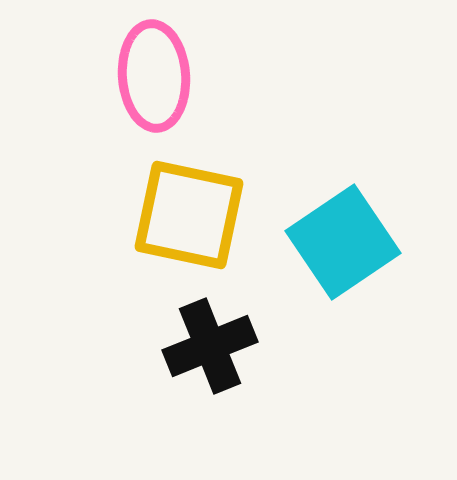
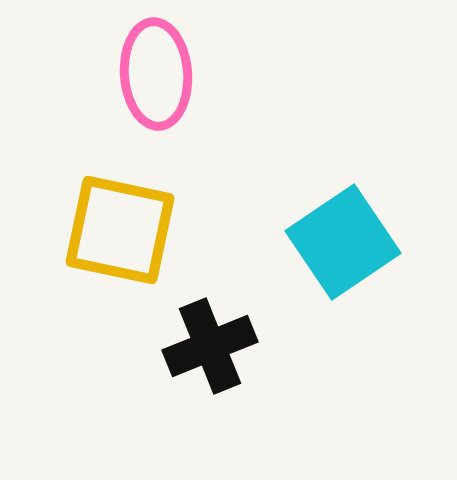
pink ellipse: moved 2 px right, 2 px up
yellow square: moved 69 px left, 15 px down
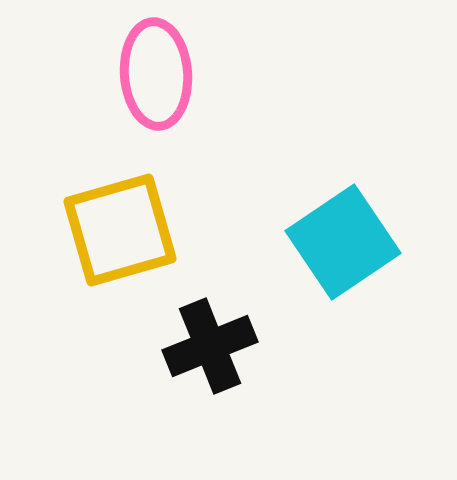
yellow square: rotated 28 degrees counterclockwise
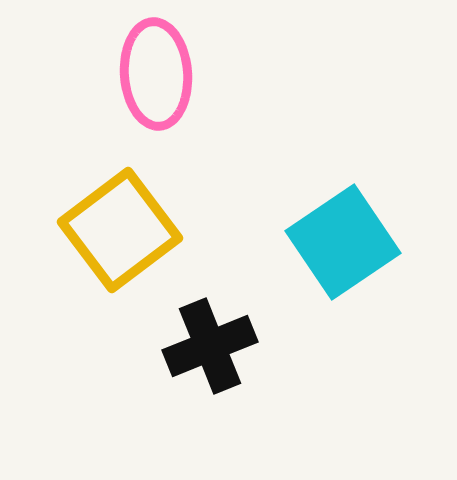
yellow square: rotated 21 degrees counterclockwise
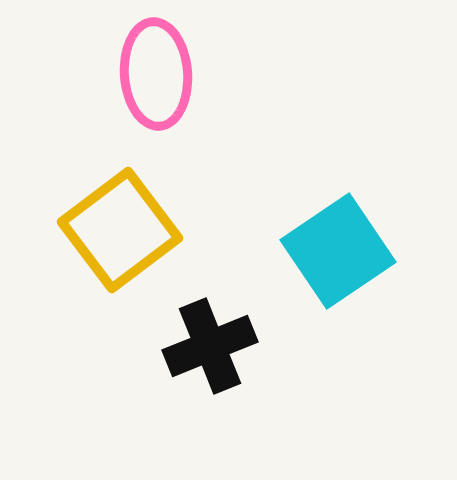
cyan square: moved 5 px left, 9 px down
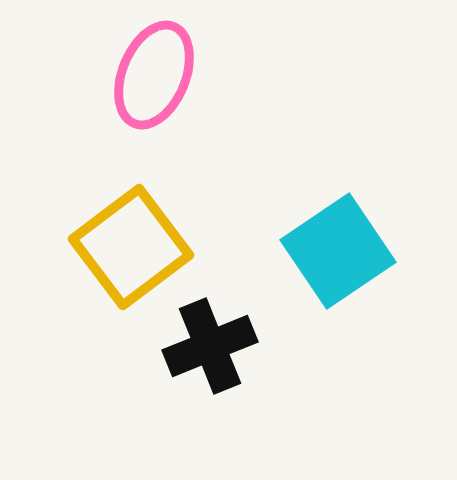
pink ellipse: moved 2 px left, 1 px down; rotated 26 degrees clockwise
yellow square: moved 11 px right, 17 px down
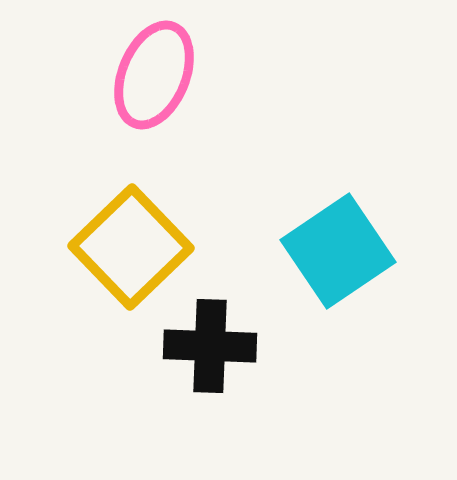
yellow square: rotated 7 degrees counterclockwise
black cross: rotated 24 degrees clockwise
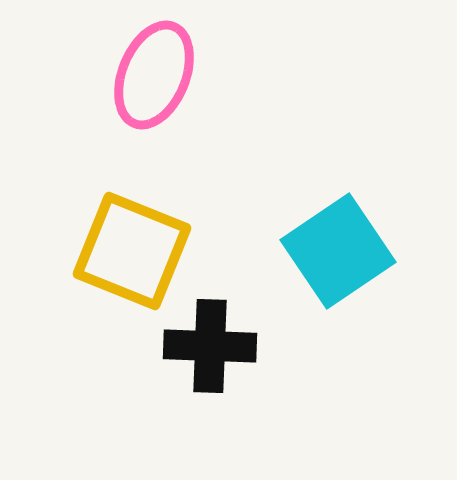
yellow square: moved 1 px right, 4 px down; rotated 24 degrees counterclockwise
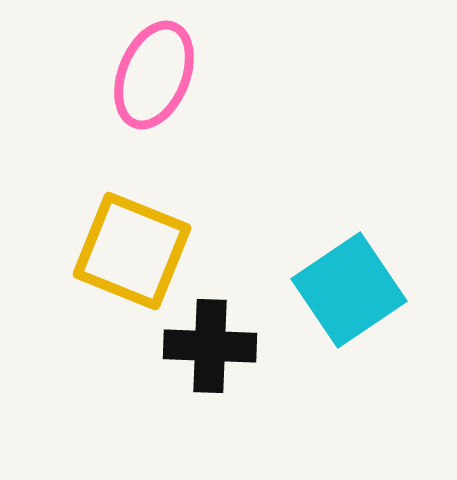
cyan square: moved 11 px right, 39 px down
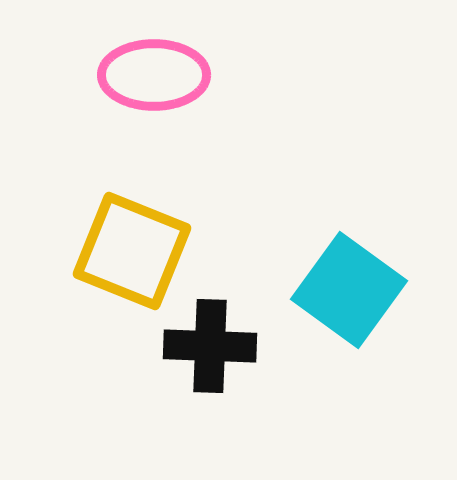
pink ellipse: rotated 68 degrees clockwise
cyan square: rotated 20 degrees counterclockwise
